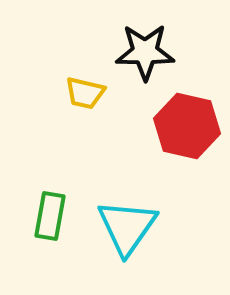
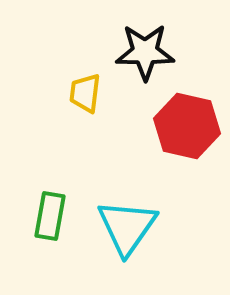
yellow trapezoid: rotated 84 degrees clockwise
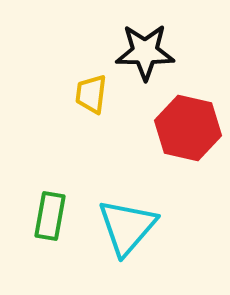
yellow trapezoid: moved 6 px right, 1 px down
red hexagon: moved 1 px right, 2 px down
cyan triangle: rotated 6 degrees clockwise
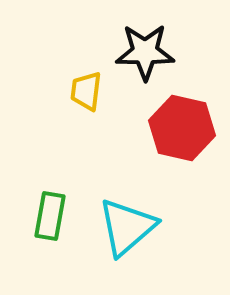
yellow trapezoid: moved 5 px left, 3 px up
red hexagon: moved 6 px left
cyan triangle: rotated 8 degrees clockwise
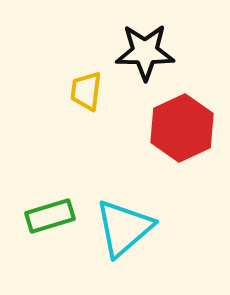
red hexagon: rotated 22 degrees clockwise
green rectangle: rotated 63 degrees clockwise
cyan triangle: moved 3 px left, 1 px down
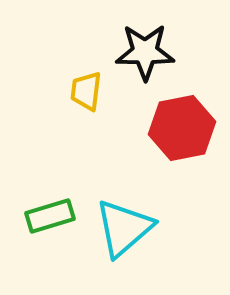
red hexagon: rotated 14 degrees clockwise
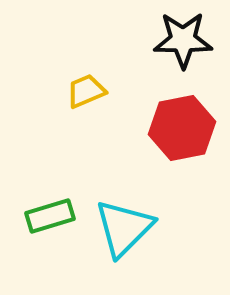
black star: moved 38 px right, 12 px up
yellow trapezoid: rotated 60 degrees clockwise
cyan triangle: rotated 4 degrees counterclockwise
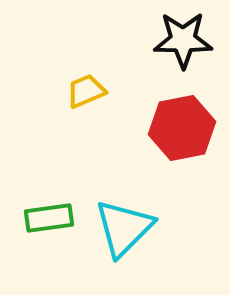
green rectangle: moved 1 px left, 2 px down; rotated 9 degrees clockwise
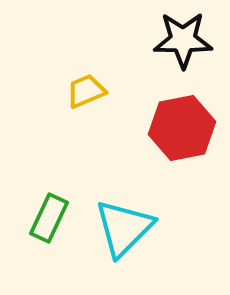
green rectangle: rotated 57 degrees counterclockwise
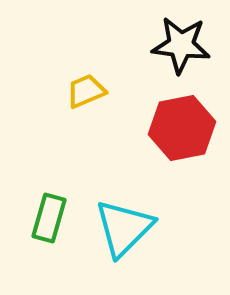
black star: moved 2 px left, 5 px down; rotated 6 degrees clockwise
green rectangle: rotated 9 degrees counterclockwise
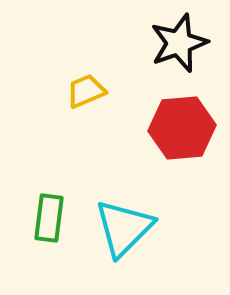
black star: moved 2 px left, 2 px up; rotated 26 degrees counterclockwise
red hexagon: rotated 6 degrees clockwise
green rectangle: rotated 9 degrees counterclockwise
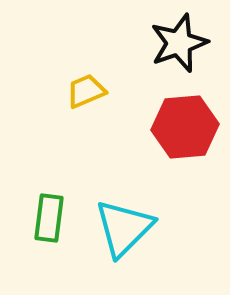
red hexagon: moved 3 px right, 1 px up
